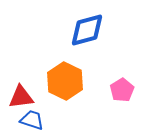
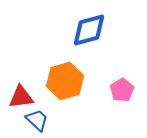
blue diamond: moved 2 px right
orange hexagon: rotated 18 degrees clockwise
blue trapezoid: moved 5 px right; rotated 25 degrees clockwise
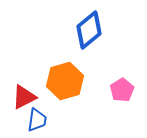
blue diamond: rotated 24 degrees counterclockwise
red triangle: moved 3 px right; rotated 20 degrees counterclockwise
blue trapezoid: rotated 55 degrees clockwise
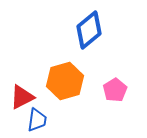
pink pentagon: moved 7 px left
red triangle: moved 2 px left
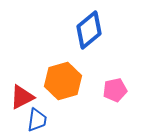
orange hexagon: moved 2 px left
pink pentagon: rotated 20 degrees clockwise
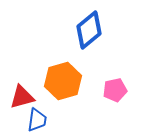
red triangle: rotated 12 degrees clockwise
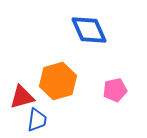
blue diamond: rotated 75 degrees counterclockwise
orange hexagon: moved 5 px left
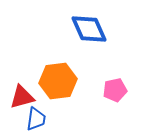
blue diamond: moved 1 px up
orange hexagon: rotated 9 degrees clockwise
blue trapezoid: moved 1 px left, 1 px up
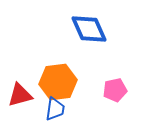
orange hexagon: moved 1 px down
red triangle: moved 2 px left, 2 px up
blue trapezoid: moved 19 px right, 10 px up
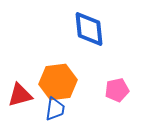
blue diamond: rotated 18 degrees clockwise
pink pentagon: moved 2 px right
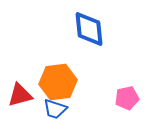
pink pentagon: moved 10 px right, 8 px down
blue trapezoid: rotated 100 degrees clockwise
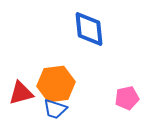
orange hexagon: moved 2 px left, 2 px down
red triangle: moved 1 px right, 2 px up
